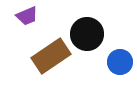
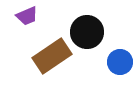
black circle: moved 2 px up
brown rectangle: moved 1 px right
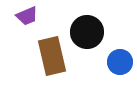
brown rectangle: rotated 69 degrees counterclockwise
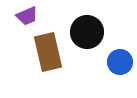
brown rectangle: moved 4 px left, 4 px up
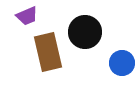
black circle: moved 2 px left
blue circle: moved 2 px right, 1 px down
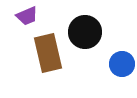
brown rectangle: moved 1 px down
blue circle: moved 1 px down
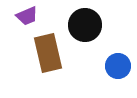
black circle: moved 7 px up
blue circle: moved 4 px left, 2 px down
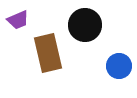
purple trapezoid: moved 9 px left, 4 px down
blue circle: moved 1 px right
